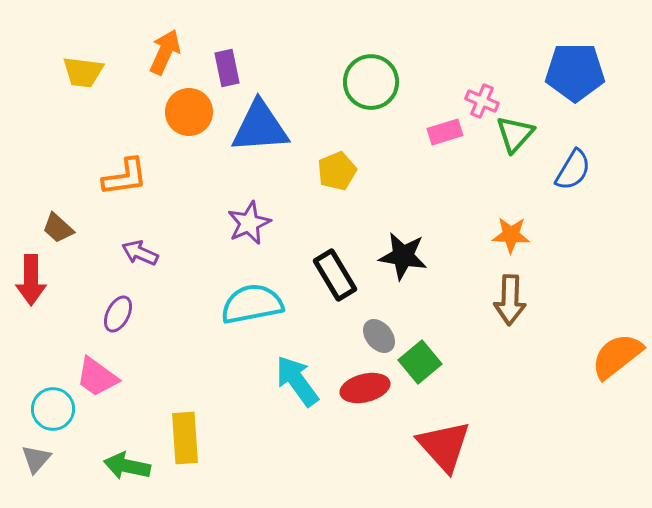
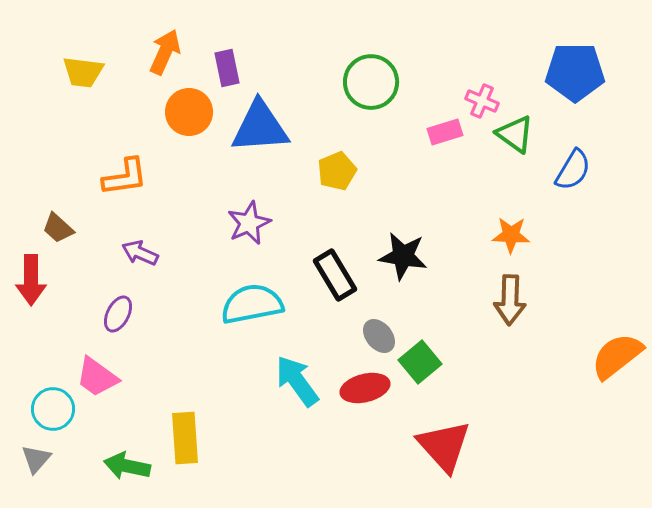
green triangle: rotated 36 degrees counterclockwise
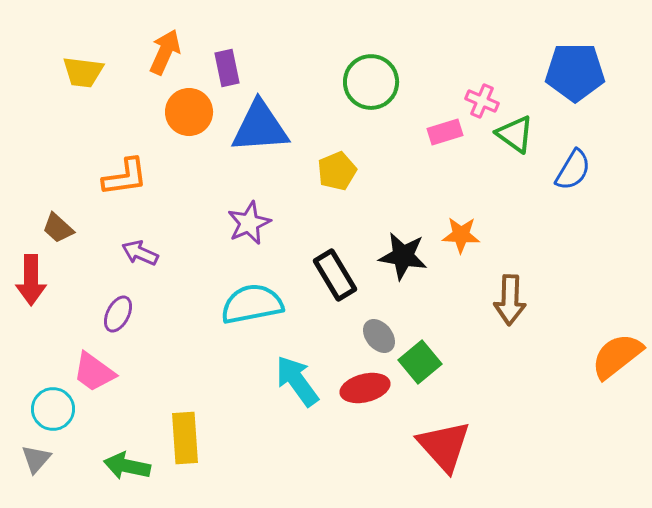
orange star: moved 50 px left
pink trapezoid: moved 3 px left, 5 px up
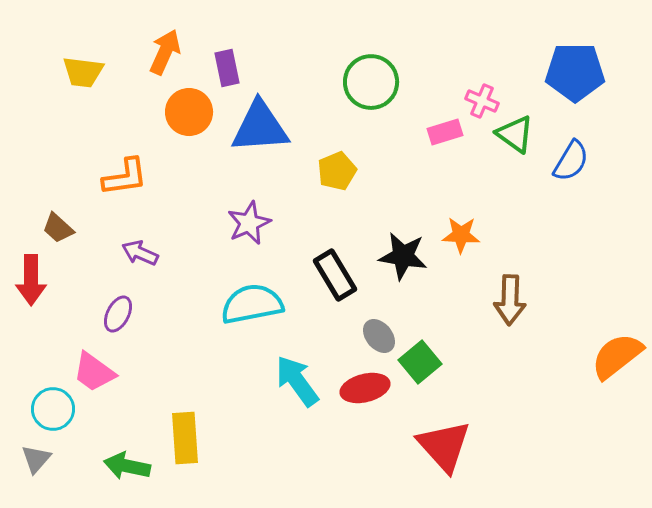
blue semicircle: moved 2 px left, 9 px up
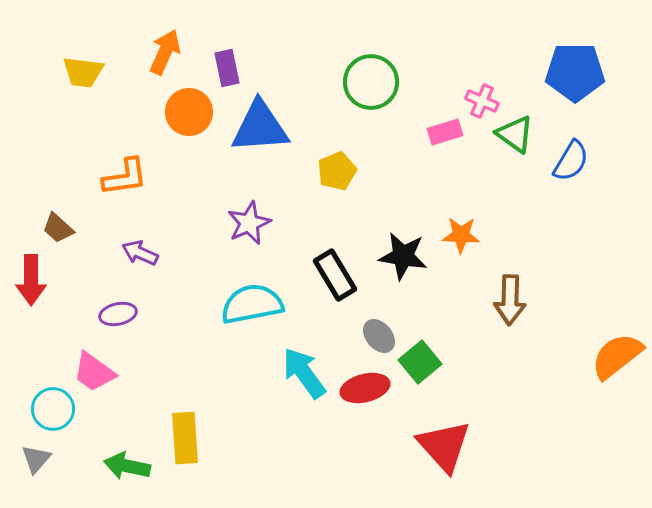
purple ellipse: rotated 51 degrees clockwise
cyan arrow: moved 7 px right, 8 px up
